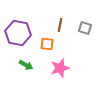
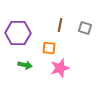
purple hexagon: rotated 10 degrees counterclockwise
orange square: moved 2 px right, 4 px down
green arrow: moved 1 px left; rotated 16 degrees counterclockwise
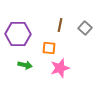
gray square: rotated 24 degrees clockwise
purple hexagon: moved 1 px down
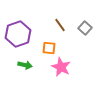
brown line: rotated 48 degrees counterclockwise
purple hexagon: rotated 20 degrees counterclockwise
pink star: moved 1 px right, 1 px up; rotated 30 degrees counterclockwise
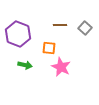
brown line: rotated 56 degrees counterclockwise
purple hexagon: rotated 20 degrees counterclockwise
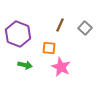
brown line: rotated 64 degrees counterclockwise
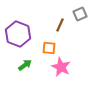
gray square: moved 5 px left, 14 px up; rotated 24 degrees clockwise
green arrow: rotated 48 degrees counterclockwise
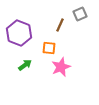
purple hexagon: moved 1 px right, 1 px up
pink star: rotated 24 degrees clockwise
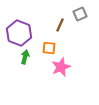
green arrow: moved 8 px up; rotated 40 degrees counterclockwise
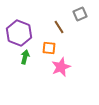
brown line: moved 1 px left, 2 px down; rotated 56 degrees counterclockwise
